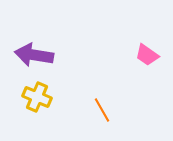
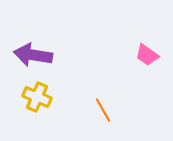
purple arrow: moved 1 px left
orange line: moved 1 px right
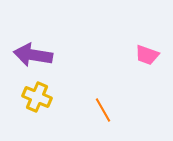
pink trapezoid: rotated 15 degrees counterclockwise
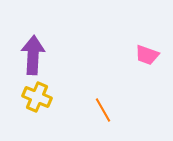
purple arrow: rotated 84 degrees clockwise
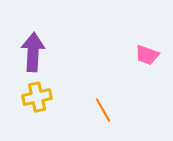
purple arrow: moved 3 px up
yellow cross: rotated 36 degrees counterclockwise
